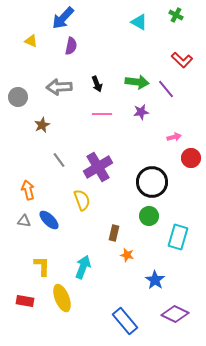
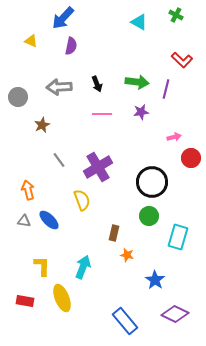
purple line: rotated 54 degrees clockwise
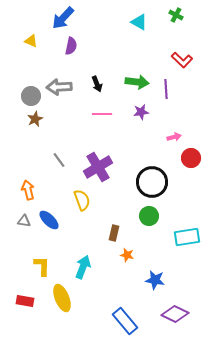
purple line: rotated 18 degrees counterclockwise
gray circle: moved 13 px right, 1 px up
brown star: moved 7 px left, 6 px up
cyan rectangle: moved 9 px right; rotated 65 degrees clockwise
blue star: rotated 24 degrees counterclockwise
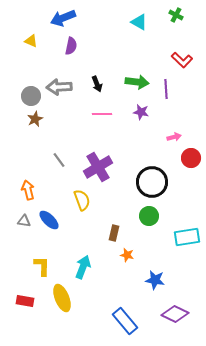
blue arrow: rotated 25 degrees clockwise
purple star: rotated 21 degrees clockwise
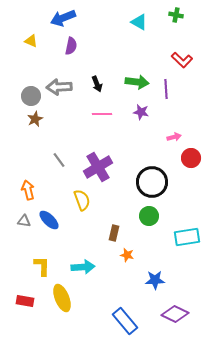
green cross: rotated 16 degrees counterclockwise
cyan arrow: rotated 65 degrees clockwise
blue star: rotated 12 degrees counterclockwise
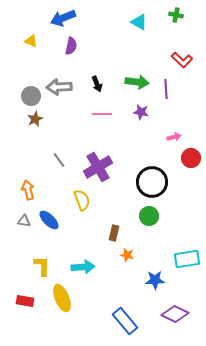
cyan rectangle: moved 22 px down
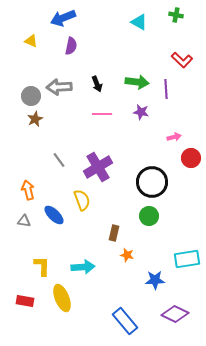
blue ellipse: moved 5 px right, 5 px up
